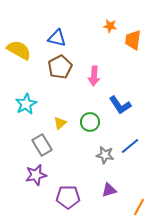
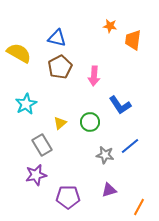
yellow semicircle: moved 3 px down
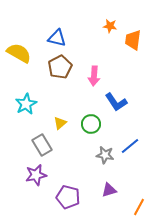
blue L-shape: moved 4 px left, 3 px up
green circle: moved 1 px right, 2 px down
purple pentagon: rotated 15 degrees clockwise
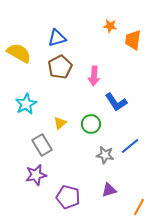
blue triangle: rotated 30 degrees counterclockwise
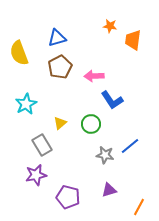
yellow semicircle: rotated 140 degrees counterclockwise
pink arrow: rotated 84 degrees clockwise
blue L-shape: moved 4 px left, 2 px up
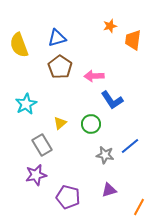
orange star: rotated 24 degrees counterclockwise
yellow semicircle: moved 8 px up
brown pentagon: rotated 10 degrees counterclockwise
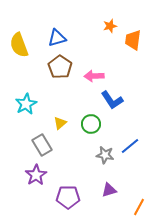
purple star: rotated 20 degrees counterclockwise
purple pentagon: rotated 15 degrees counterclockwise
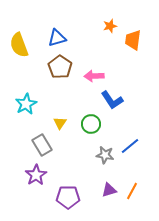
yellow triangle: rotated 16 degrees counterclockwise
orange line: moved 7 px left, 16 px up
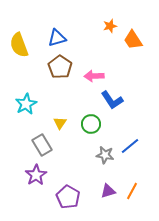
orange trapezoid: rotated 40 degrees counterclockwise
purple triangle: moved 1 px left, 1 px down
purple pentagon: rotated 30 degrees clockwise
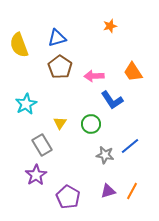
orange trapezoid: moved 32 px down
